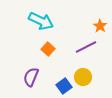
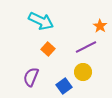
yellow circle: moved 5 px up
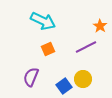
cyan arrow: moved 2 px right
orange square: rotated 24 degrees clockwise
yellow circle: moved 7 px down
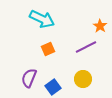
cyan arrow: moved 1 px left, 2 px up
purple semicircle: moved 2 px left, 1 px down
blue square: moved 11 px left, 1 px down
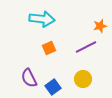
cyan arrow: rotated 20 degrees counterclockwise
orange star: rotated 24 degrees clockwise
orange square: moved 1 px right, 1 px up
purple semicircle: rotated 48 degrees counterclockwise
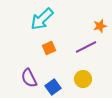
cyan arrow: rotated 130 degrees clockwise
